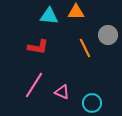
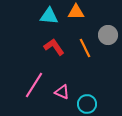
red L-shape: moved 16 px right; rotated 135 degrees counterclockwise
cyan circle: moved 5 px left, 1 px down
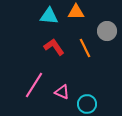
gray circle: moved 1 px left, 4 px up
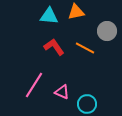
orange triangle: rotated 12 degrees counterclockwise
orange line: rotated 36 degrees counterclockwise
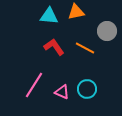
cyan circle: moved 15 px up
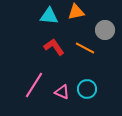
gray circle: moved 2 px left, 1 px up
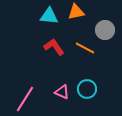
pink line: moved 9 px left, 14 px down
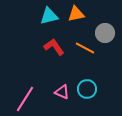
orange triangle: moved 2 px down
cyan triangle: rotated 18 degrees counterclockwise
gray circle: moved 3 px down
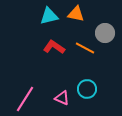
orange triangle: rotated 24 degrees clockwise
red L-shape: rotated 20 degrees counterclockwise
pink triangle: moved 6 px down
